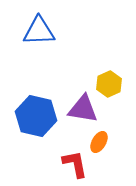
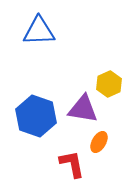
blue hexagon: rotated 6 degrees clockwise
red L-shape: moved 3 px left
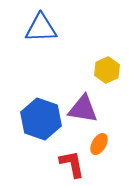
blue triangle: moved 2 px right, 3 px up
yellow hexagon: moved 2 px left, 14 px up
blue hexagon: moved 5 px right, 3 px down
orange ellipse: moved 2 px down
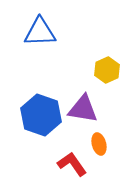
blue triangle: moved 1 px left, 4 px down
blue hexagon: moved 4 px up
orange ellipse: rotated 45 degrees counterclockwise
red L-shape: rotated 24 degrees counterclockwise
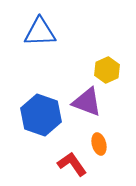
purple triangle: moved 4 px right, 7 px up; rotated 12 degrees clockwise
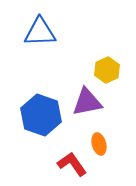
purple triangle: rotated 32 degrees counterclockwise
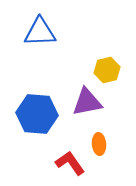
yellow hexagon: rotated 10 degrees clockwise
blue hexagon: moved 4 px left, 1 px up; rotated 15 degrees counterclockwise
orange ellipse: rotated 10 degrees clockwise
red L-shape: moved 2 px left, 1 px up
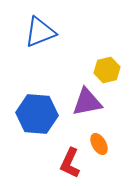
blue triangle: rotated 20 degrees counterclockwise
orange ellipse: rotated 25 degrees counterclockwise
red L-shape: rotated 120 degrees counterclockwise
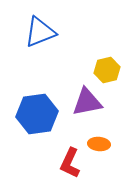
blue hexagon: rotated 12 degrees counterclockwise
orange ellipse: rotated 55 degrees counterclockwise
